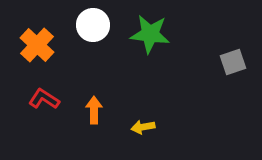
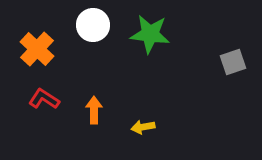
orange cross: moved 4 px down
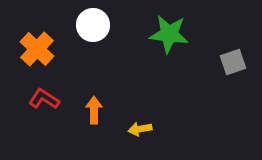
green star: moved 19 px right
yellow arrow: moved 3 px left, 2 px down
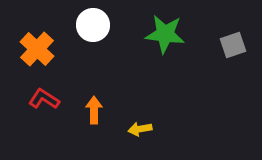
green star: moved 4 px left
gray square: moved 17 px up
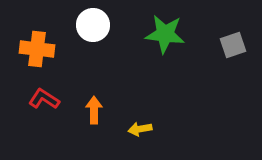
orange cross: rotated 36 degrees counterclockwise
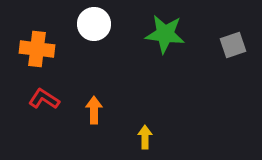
white circle: moved 1 px right, 1 px up
yellow arrow: moved 5 px right, 8 px down; rotated 100 degrees clockwise
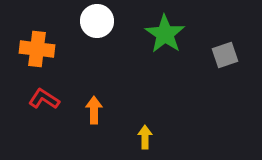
white circle: moved 3 px right, 3 px up
green star: rotated 27 degrees clockwise
gray square: moved 8 px left, 10 px down
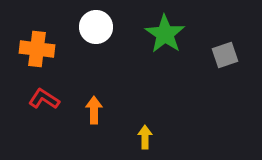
white circle: moved 1 px left, 6 px down
